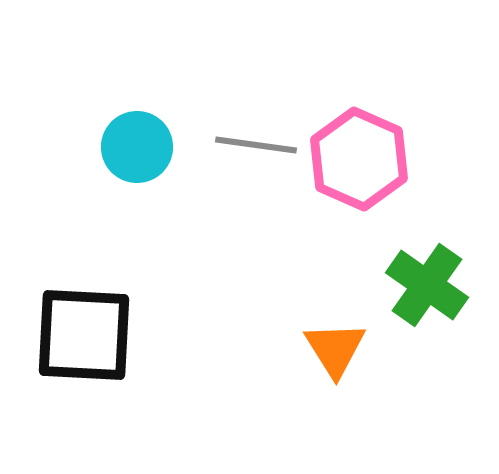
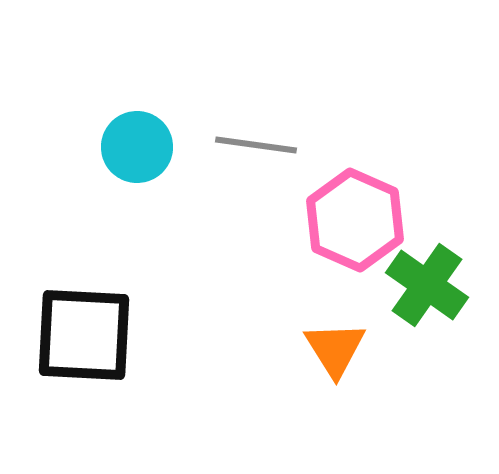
pink hexagon: moved 4 px left, 61 px down
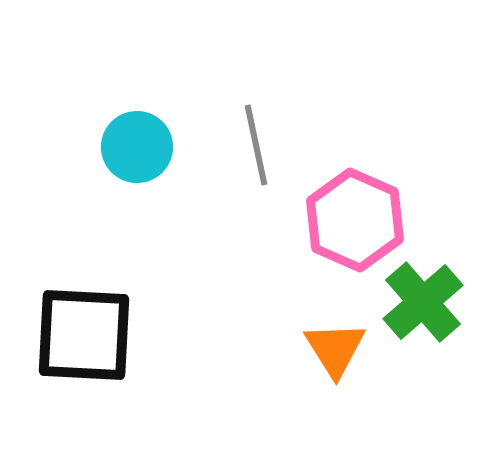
gray line: rotated 70 degrees clockwise
green cross: moved 4 px left, 17 px down; rotated 14 degrees clockwise
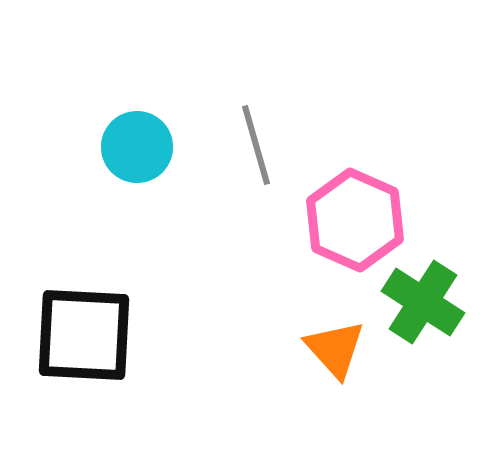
gray line: rotated 4 degrees counterclockwise
green cross: rotated 16 degrees counterclockwise
orange triangle: rotated 10 degrees counterclockwise
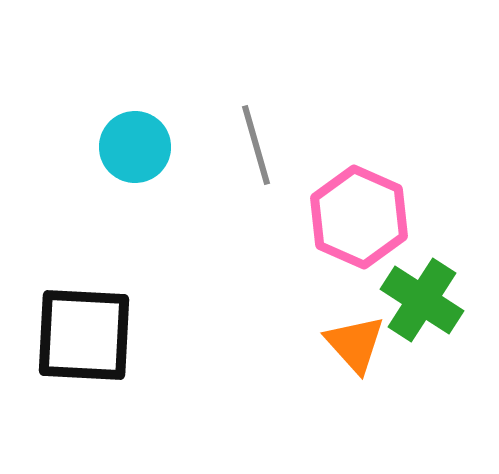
cyan circle: moved 2 px left
pink hexagon: moved 4 px right, 3 px up
green cross: moved 1 px left, 2 px up
orange triangle: moved 20 px right, 5 px up
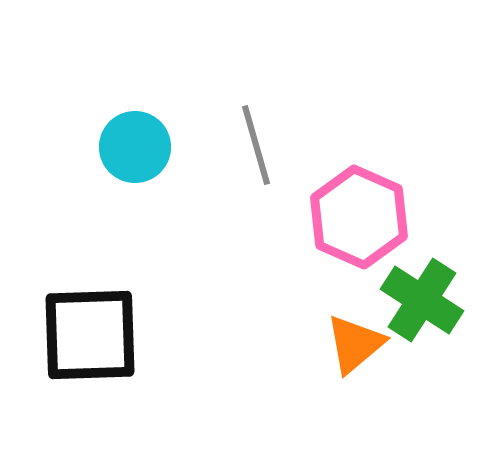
black square: moved 6 px right; rotated 5 degrees counterclockwise
orange triangle: rotated 32 degrees clockwise
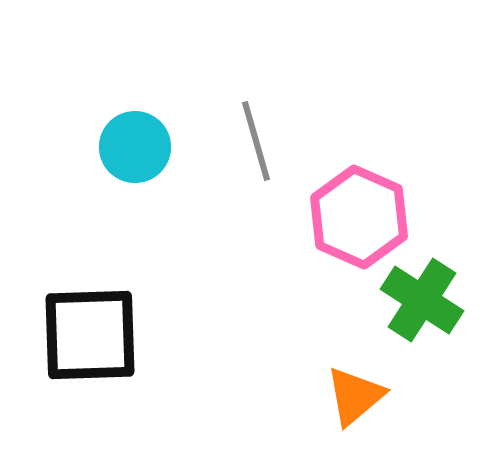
gray line: moved 4 px up
orange triangle: moved 52 px down
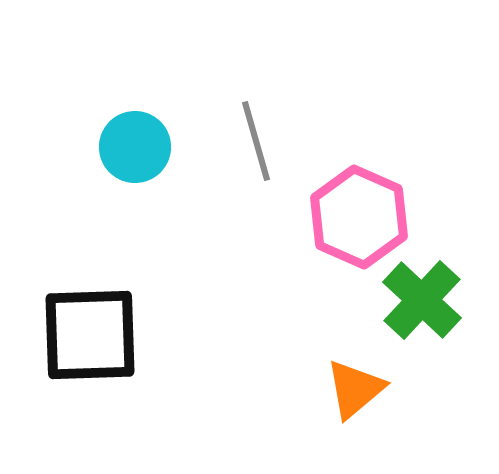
green cross: rotated 10 degrees clockwise
orange triangle: moved 7 px up
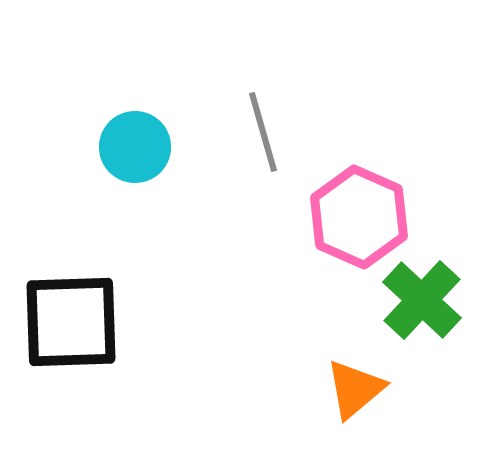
gray line: moved 7 px right, 9 px up
black square: moved 19 px left, 13 px up
